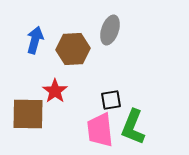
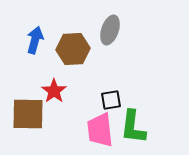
red star: moved 1 px left
green L-shape: rotated 15 degrees counterclockwise
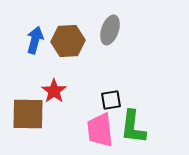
brown hexagon: moved 5 px left, 8 px up
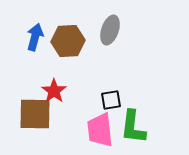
blue arrow: moved 3 px up
brown square: moved 7 px right
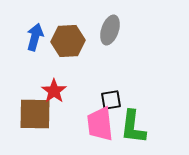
pink trapezoid: moved 6 px up
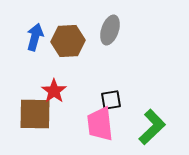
green L-shape: moved 19 px right; rotated 141 degrees counterclockwise
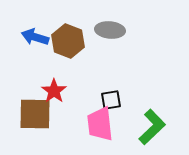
gray ellipse: rotated 76 degrees clockwise
blue arrow: rotated 88 degrees counterclockwise
brown hexagon: rotated 24 degrees clockwise
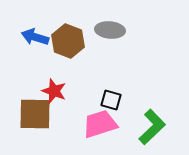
red star: rotated 15 degrees counterclockwise
black square: rotated 25 degrees clockwise
pink trapezoid: rotated 78 degrees clockwise
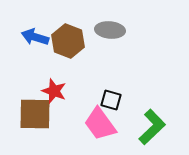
pink trapezoid: rotated 108 degrees counterclockwise
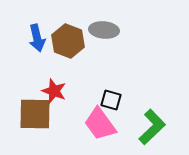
gray ellipse: moved 6 px left
blue arrow: moved 2 px right, 1 px down; rotated 120 degrees counterclockwise
